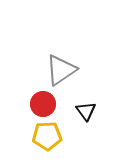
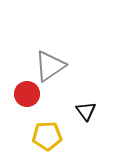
gray triangle: moved 11 px left, 4 px up
red circle: moved 16 px left, 10 px up
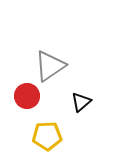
red circle: moved 2 px down
black triangle: moved 5 px left, 9 px up; rotated 25 degrees clockwise
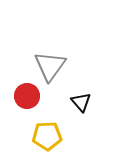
gray triangle: rotated 20 degrees counterclockwise
black triangle: rotated 30 degrees counterclockwise
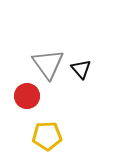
gray triangle: moved 2 px left, 2 px up; rotated 12 degrees counterclockwise
black triangle: moved 33 px up
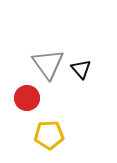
red circle: moved 2 px down
yellow pentagon: moved 2 px right, 1 px up
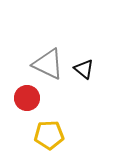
gray triangle: rotated 28 degrees counterclockwise
black triangle: moved 3 px right; rotated 10 degrees counterclockwise
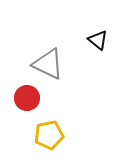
black triangle: moved 14 px right, 29 px up
yellow pentagon: rotated 8 degrees counterclockwise
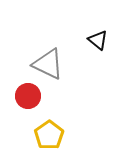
red circle: moved 1 px right, 2 px up
yellow pentagon: rotated 24 degrees counterclockwise
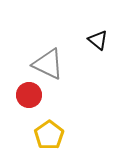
red circle: moved 1 px right, 1 px up
